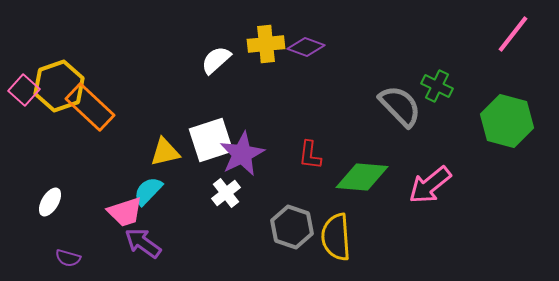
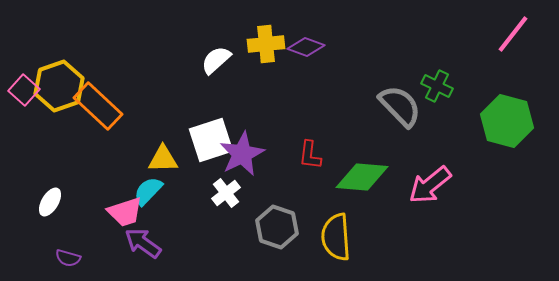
orange rectangle: moved 8 px right, 1 px up
yellow triangle: moved 2 px left, 7 px down; rotated 12 degrees clockwise
gray hexagon: moved 15 px left
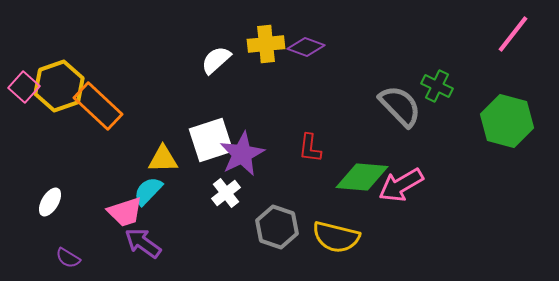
pink square: moved 3 px up
red L-shape: moved 7 px up
pink arrow: moved 29 px left; rotated 9 degrees clockwise
yellow semicircle: rotated 72 degrees counterclockwise
purple semicircle: rotated 15 degrees clockwise
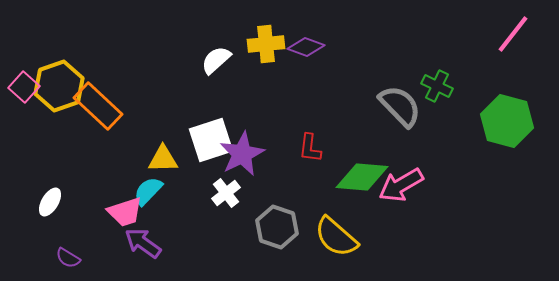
yellow semicircle: rotated 27 degrees clockwise
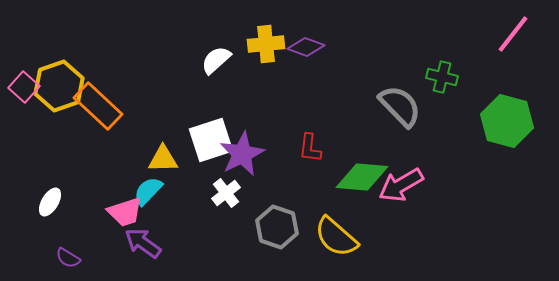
green cross: moved 5 px right, 9 px up; rotated 12 degrees counterclockwise
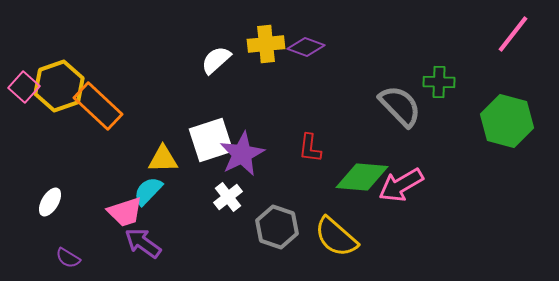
green cross: moved 3 px left, 5 px down; rotated 12 degrees counterclockwise
white cross: moved 2 px right, 4 px down
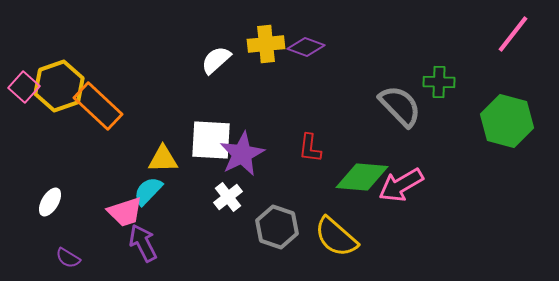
white square: rotated 21 degrees clockwise
purple arrow: rotated 27 degrees clockwise
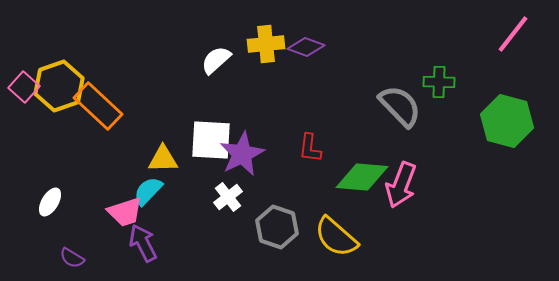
pink arrow: rotated 39 degrees counterclockwise
purple semicircle: moved 4 px right
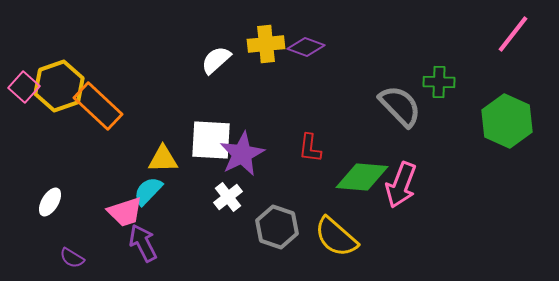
green hexagon: rotated 9 degrees clockwise
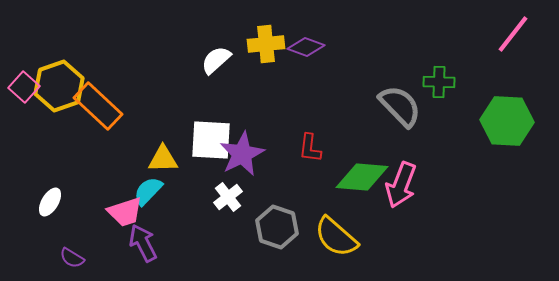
green hexagon: rotated 21 degrees counterclockwise
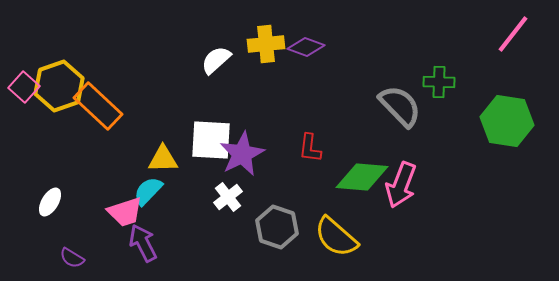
green hexagon: rotated 6 degrees clockwise
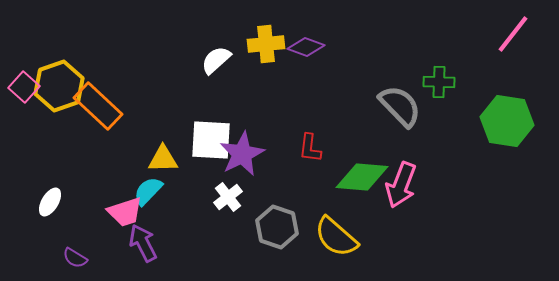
purple semicircle: moved 3 px right
